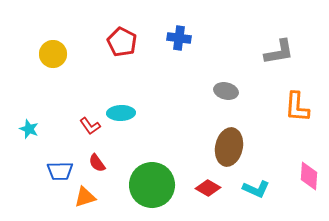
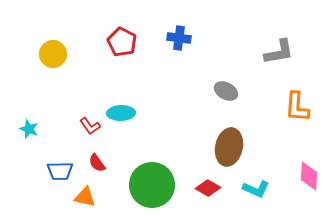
gray ellipse: rotated 15 degrees clockwise
orange triangle: rotated 30 degrees clockwise
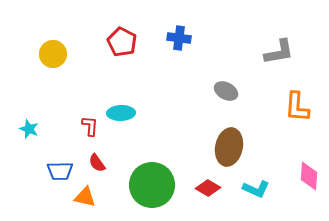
red L-shape: rotated 140 degrees counterclockwise
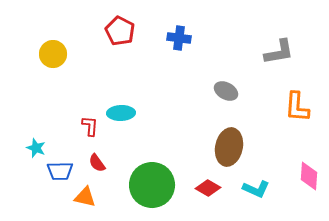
red pentagon: moved 2 px left, 11 px up
cyan star: moved 7 px right, 19 px down
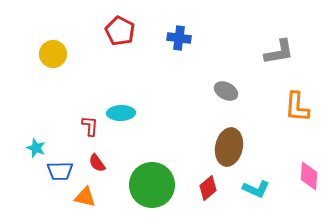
red diamond: rotated 70 degrees counterclockwise
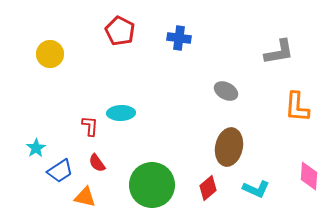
yellow circle: moved 3 px left
cyan star: rotated 18 degrees clockwise
blue trapezoid: rotated 32 degrees counterclockwise
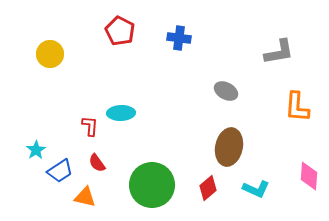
cyan star: moved 2 px down
